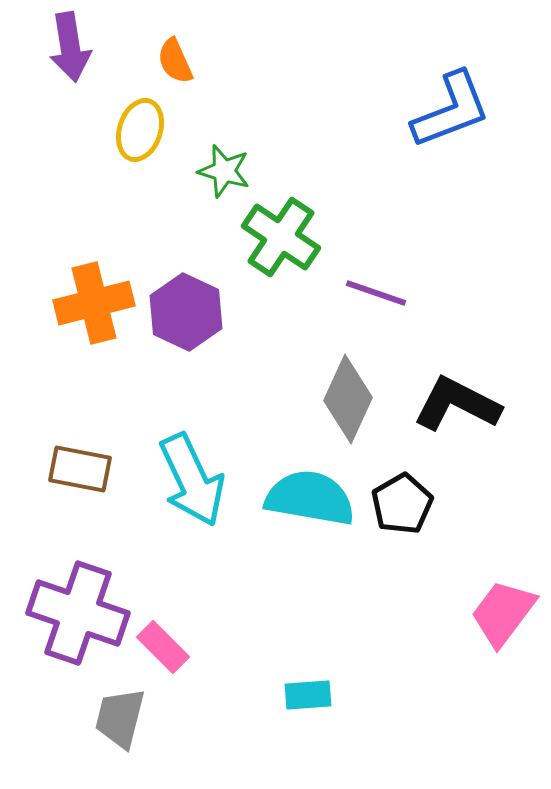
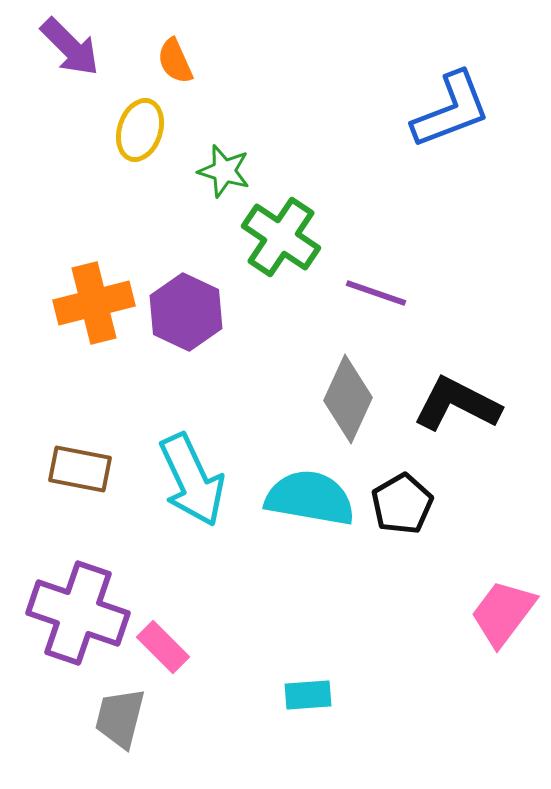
purple arrow: rotated 36 degrees counterclockwise
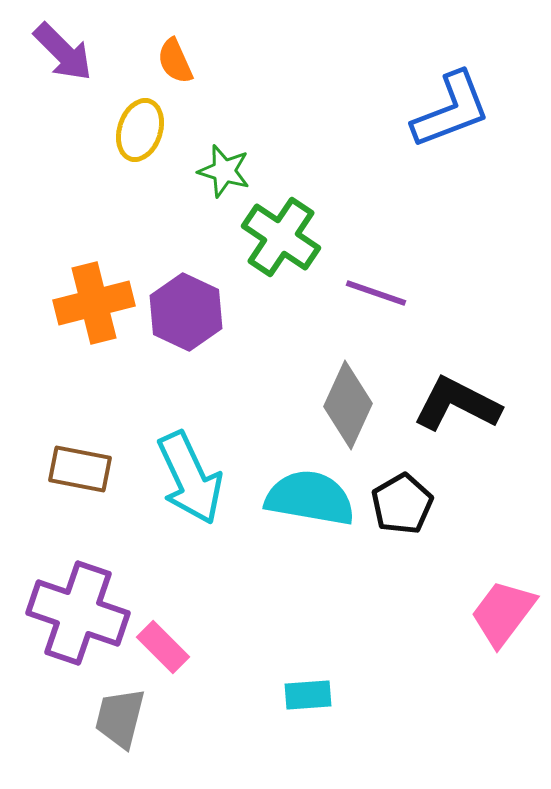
purple arrow: moved 7 px left, 5 px down
gray diamond: moved 6 px down
cyan arrow: moved 2 px left, 2 px up
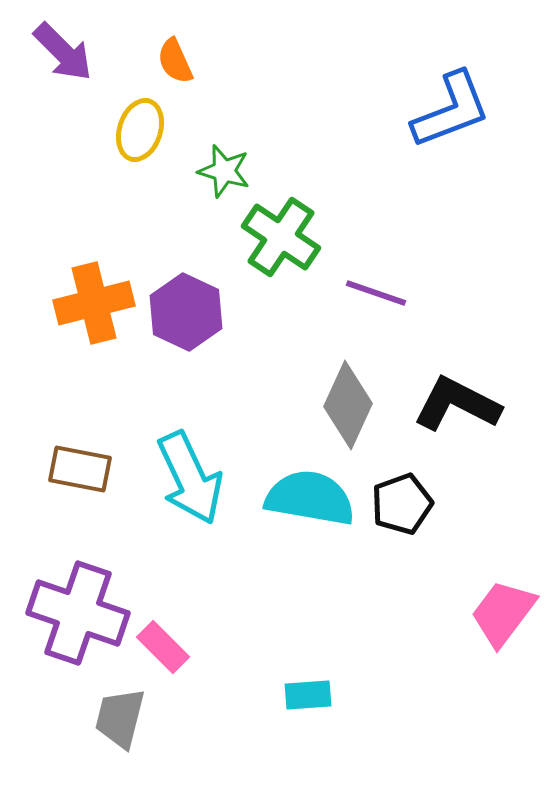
black pentagon: rotated 10 degrees clockwise
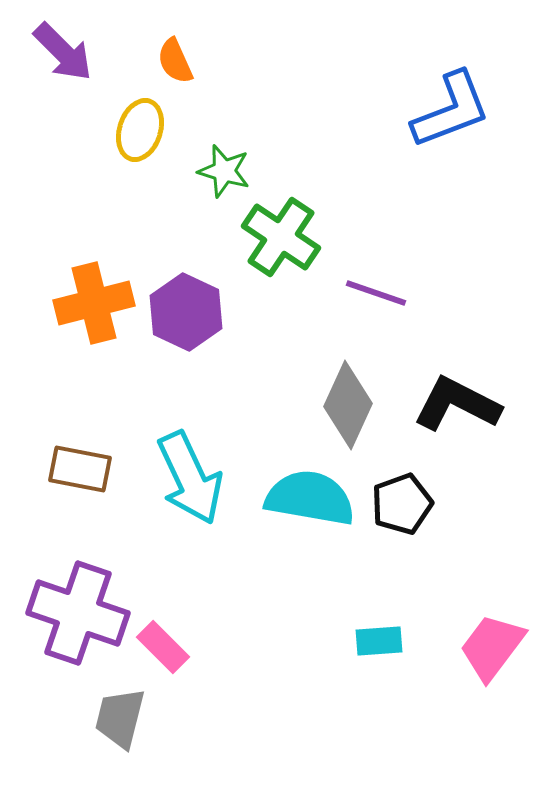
pink trapezoid: moved 11 px left, 34 px down
cyan rectangle: moved 71 px right, 54 px up
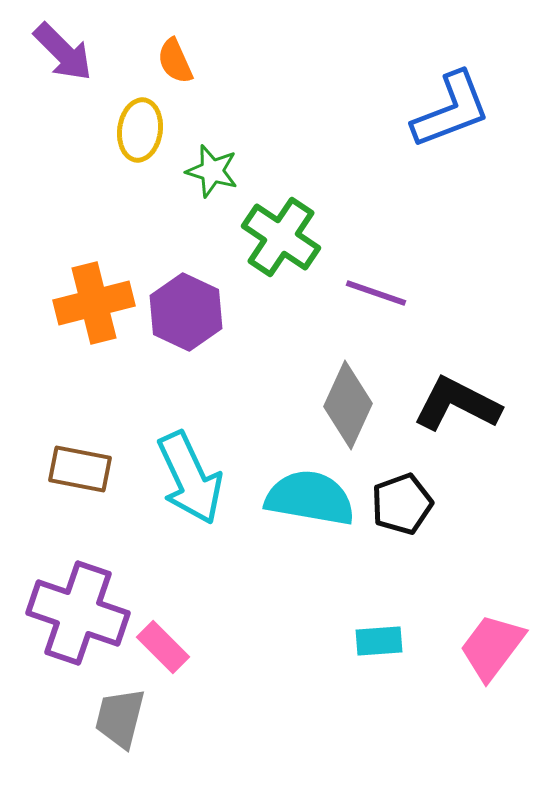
yellow ellipse: rotated 10 degrees counterclockwise
green star: moved 12 px left
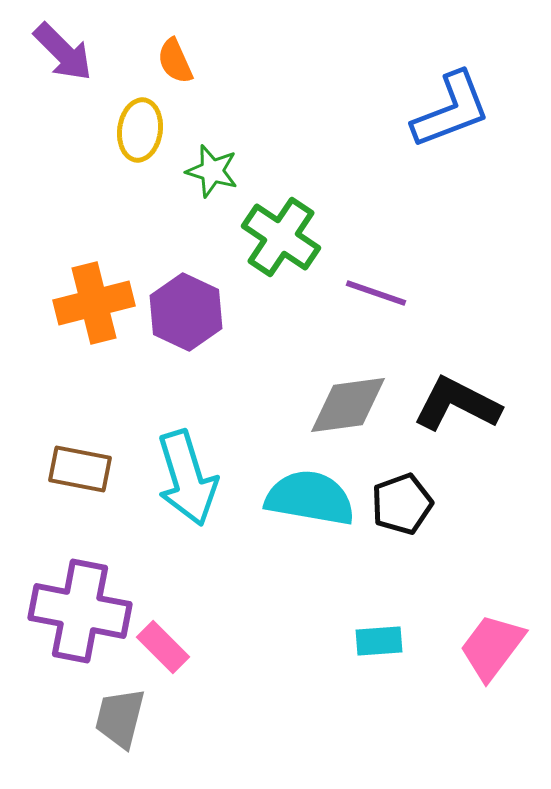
gray diamond: rotated 58 degrees clockwise
cyan arrow: moved 3 px left; rotated 8 degrees clockwise
purple cross: moved 2 px right, 2 px up; rotated 8 degrees counterclockwise
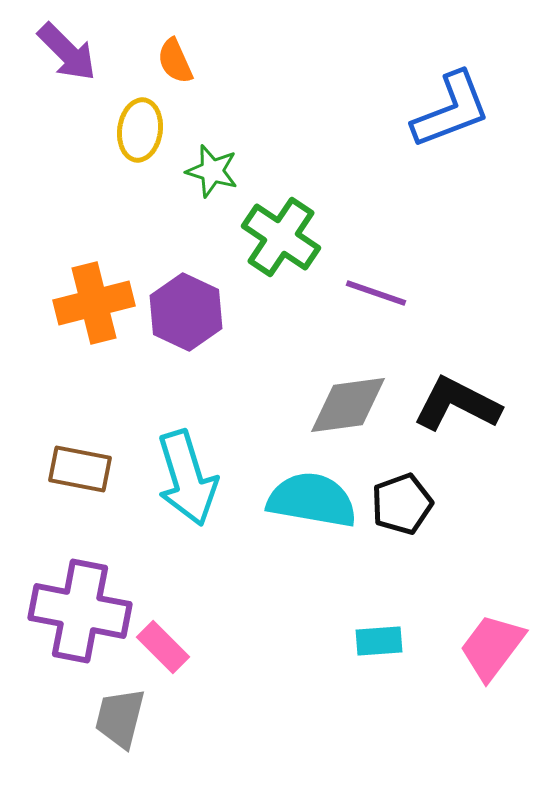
purple arrow: moved 4 px right
cyan semicircle: moved 2 px right, 2 px down
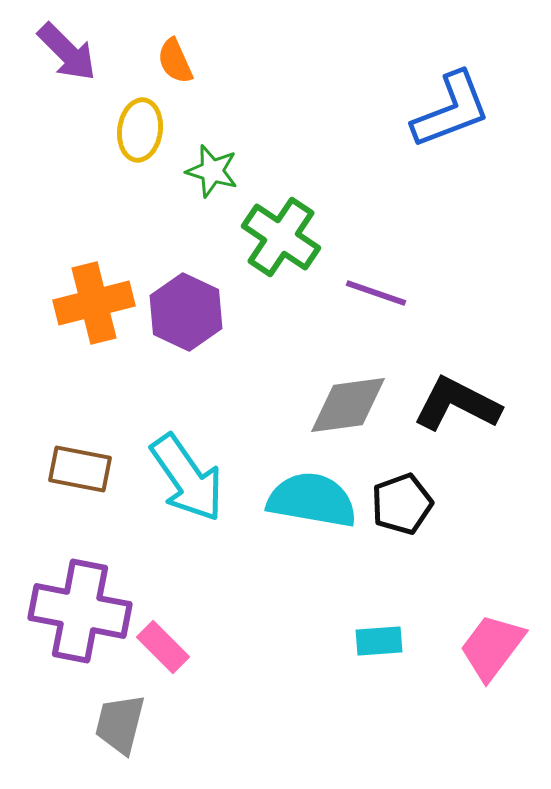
cyan arrow: rotated 18 degrees counterclockwise
gray trapezoid: moved 6 px down
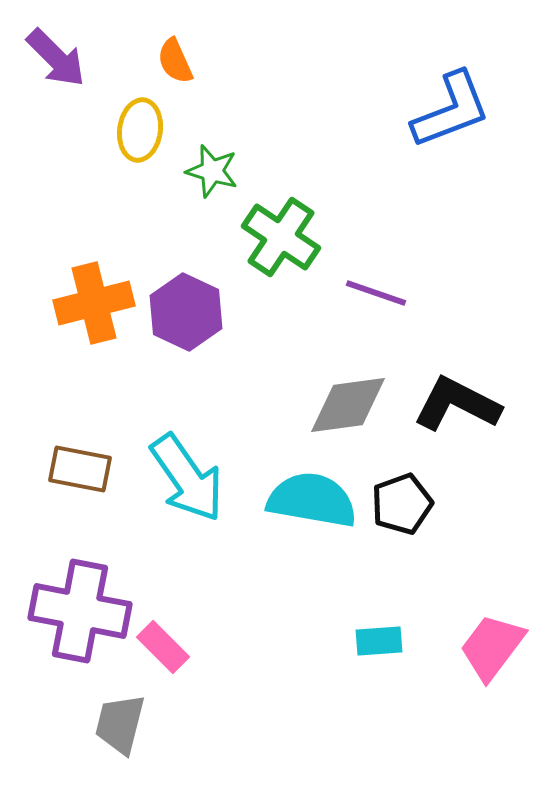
purple arrow: moved 11 px left, 6 px down
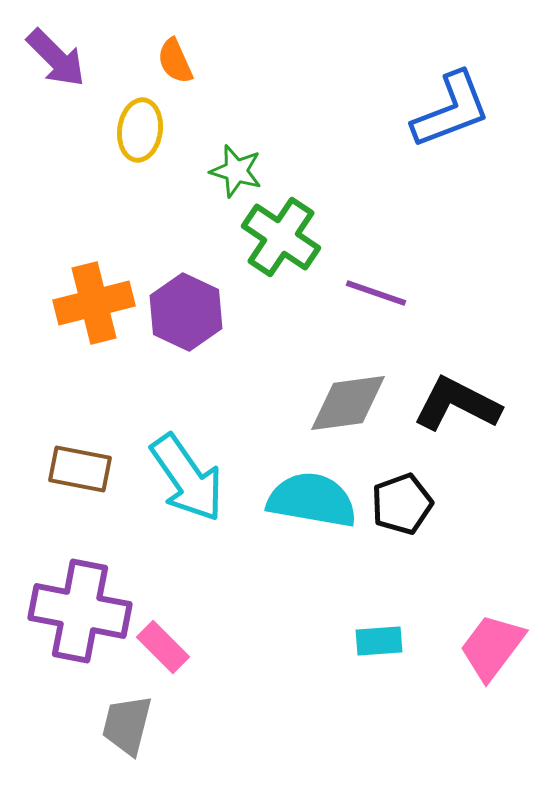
green star: moved 24 px right
gray diamond: moved 2 px up
gray trapezoid: moved 7 px right, 1 px down
